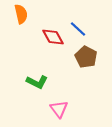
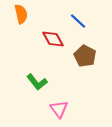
blue line: moved 8 px up
red diamond: moved 2 px down
brown pentagon: moved 1 px left, 1 px up
green L-shape: rotated 25 degrees clockwise
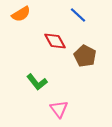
orange semicircle: rotated 72 degrees clockwise
blue line: moved 6 px up
red diamond: moved 2 px right, 2 px down
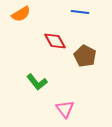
blue line: moved 2 px right, 3 px up; rotated 36 degrees counterclockwise
pink triangle: moved 6 px right
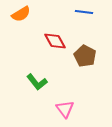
blue line: moved 4 px right
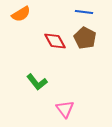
brown pentagon: moved 18 px up
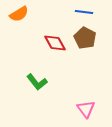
orange semicircle: moved 2 px left
red diamond: moved 2 px down
pink triangle: moved 21 px right
